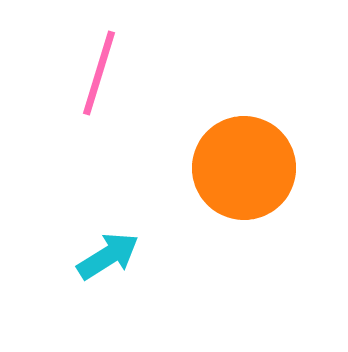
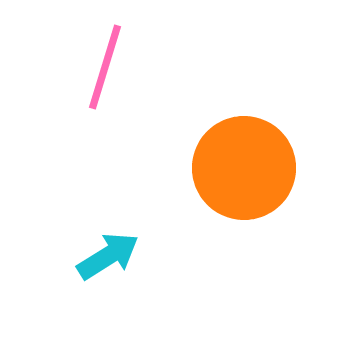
pink line: moved 6 px right, 6 px up
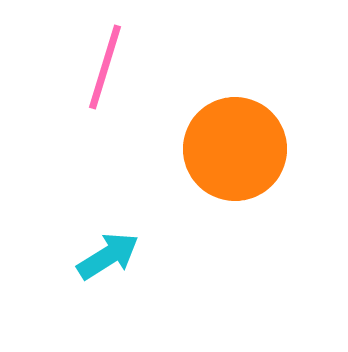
orange circle: moved 9 px left, 19 px up
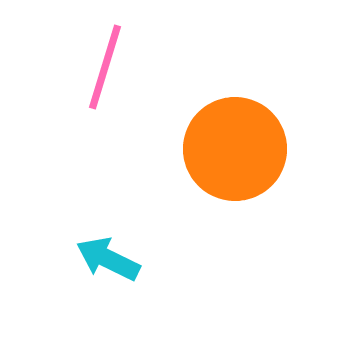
cyan arrow: moved 3 px down; rotated 122 degrees counterclockwise
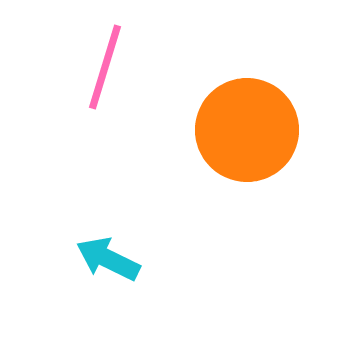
orange circle: moved 12 px right, 19 px up
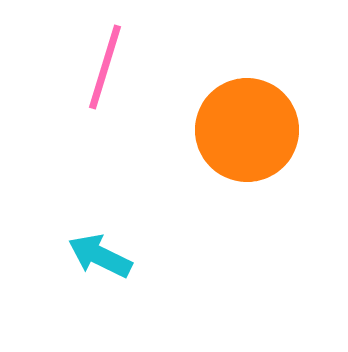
cyan arrow: moved 8 px left, 3 px up
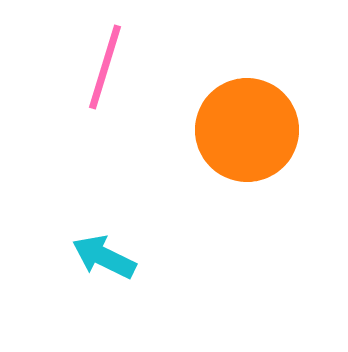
cyan arrow: moved 4 px right, 1 px down
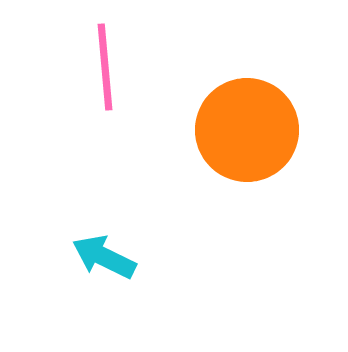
pink line: rotated 22 degrees counterclockwise
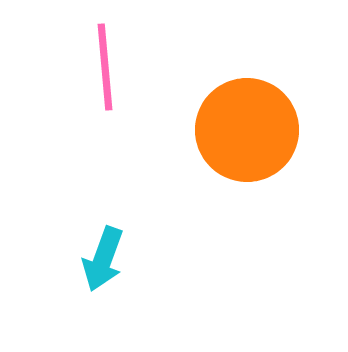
cyan arrow: moved 1 px left, 2 px down; rotated 96 degrees counterclockwise
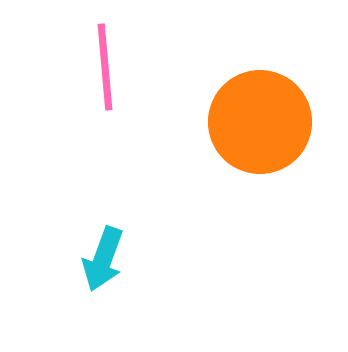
orange circle: moved 13 px right, 8 px up
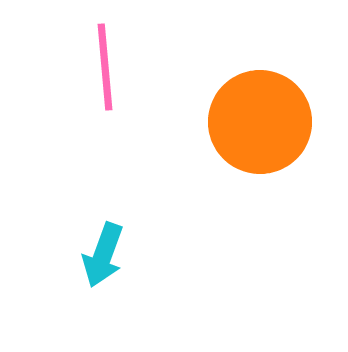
cyan arrow: moved 4 px up
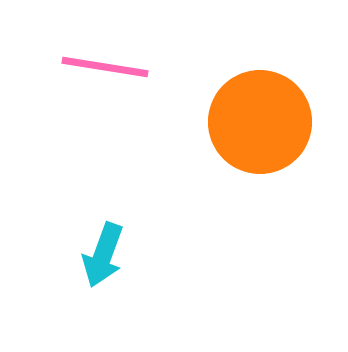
pink line: rotated 76 degrees counterclockwise
